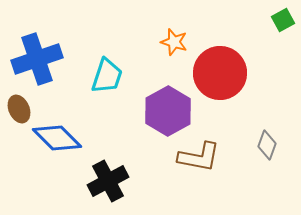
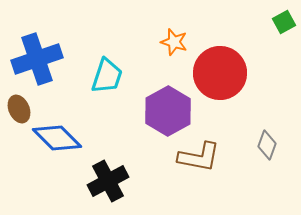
green square: moved 1 px right, 2 px down
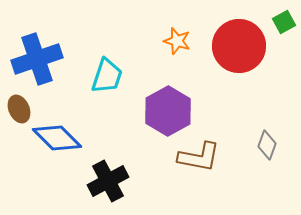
orange star: moved 3 px right, 1 px up
red circle: moved 19 px right, 27 px up
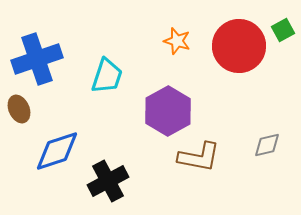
green square: moved 1 px left, 8 px down
blue diamond: moved 13 px down; rotated 63 degrees counterclockwise
gray diamond: rotated 56 degrees clockwise
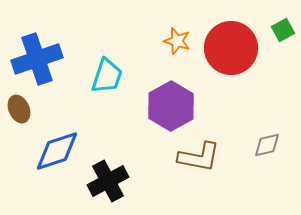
red circle: moved 8 px left, 2 px down
purple hexagon: moved 3 px right, 5 px up
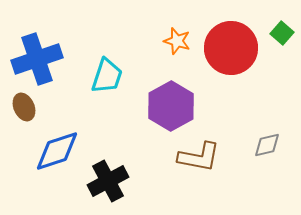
green square: moved 1 px left, 3 px down; rotated 20 degrees counterclockwise
brown ellipse: moved 5 px right, 2 px up
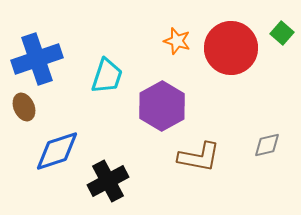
purple hexagon: moved 9 px left
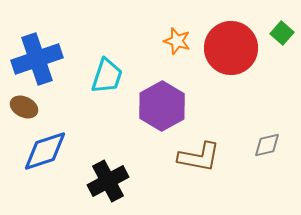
brown ellipse: rotated 40 degrees counterclockwise
blue diamond: moved 12 px left
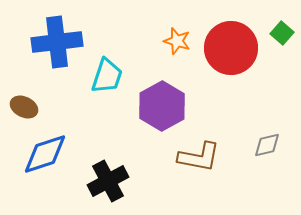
blue cross: moved 20 px right, 17 px up; rotated 12 degrees clockwise
blue diamond: moved 3 px down
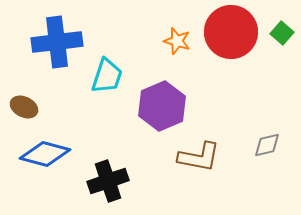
red circle: moved 16 px up
purple hexagon: rotated 6 degrees clockwise
blue diamond: rotated 33 degrees clockwise
black cross: rotated 9 degrees clockwise
